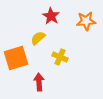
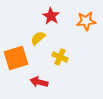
red arrow: rotated 72 degrees counterclockwise
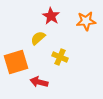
orange square: moved 4 px down
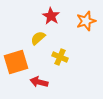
orange star: rotated 12 degrees counterclockwise
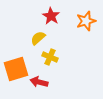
yellow cross: moved 10 px left
orange square: moved 7 px down
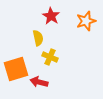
yellow semicircle: rotated 119 degrees clockwise
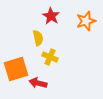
red arrow: moved 1 px left, 1 px down
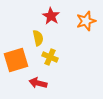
orange square: moved 9 px up
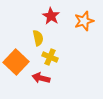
orange star: moved 2 px left
orange square: moved 2 px down; rotated 30 degrees counterclockwise
red arrow: moved 3 px right, 5 px up
